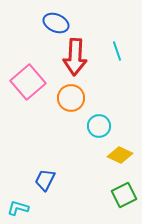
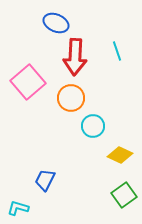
cyan circle: moved 6 px left
green square: rotated 10 degrees counterclockwise
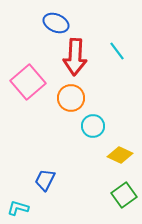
cyan line: rotated 18 degrees counterclockwise
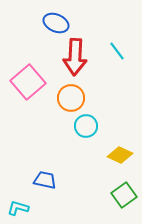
cyan circle: moved 7 px left
blue trapezoid: rotated 75 degrees clockwise
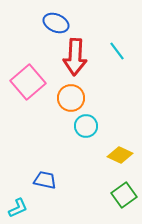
cyan L-shape: rotated 140 degrees clockwise
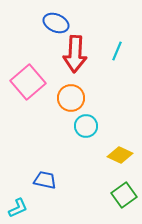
cyan line: rotated 60 degrees clockwise
red arrow: moved 3 px up
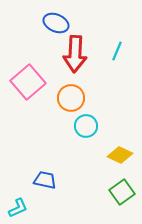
green square: moved 2 px left, 3 px up
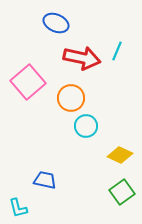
red arrow: moved 7 px right, 4 px down; rotated 81 degrees counterclockwise
cyan L-shape: rotated 100 degrees clockwise
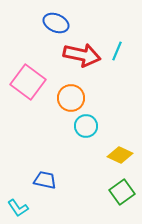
red arrow: moved 3 px up
pink square: rotated 12 degrees counterclockwise
cyan L-shape: rotated 20 degrees counterclockwise
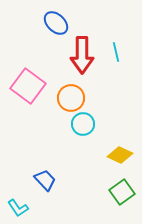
blue ellipse: rotated 20 degrees clockwise
cyan line: moved 1 px left, 1 px down; rotated 36 degrees counterclockwise
red arrow: rotated 78 degrees clockwise
pink square: moved 4 px down
cyan circle: moved 3 px left, 2 px up
blue trapezoid: rotated 35 degrees clockwise
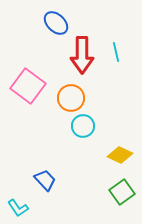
cyan circle: moved 2 px down
